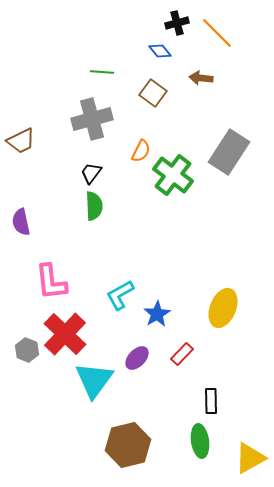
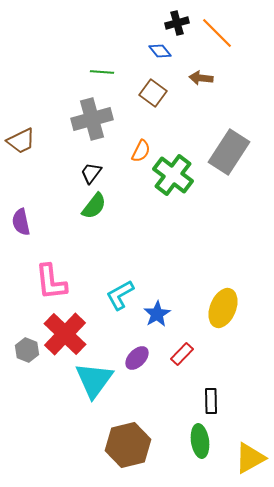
green semicircle: rotated 40 degrees clockwise
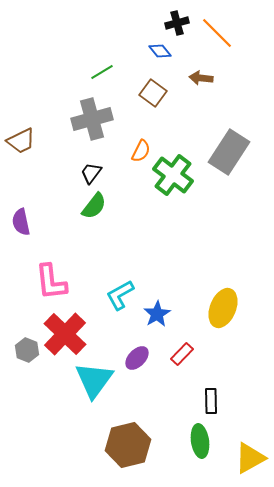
green line: rotated 35 degrees counterclockwise
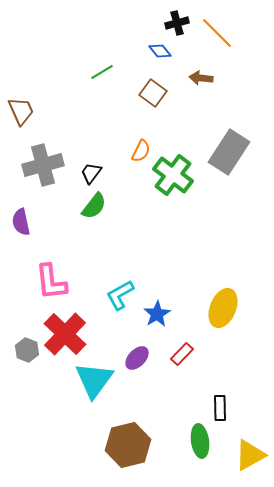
gray cross: moved 49 px left, 46 px down
brown trapezoid: moved 30 px up; rotated 88 degrees counterclockwise
black rectangle: moved 9 px right, 7 px down
yellow triangle: moved 3 px up
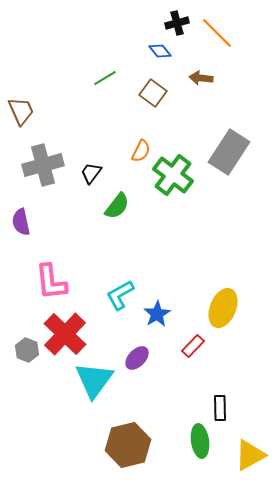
green line: moved 3 px right, 6 px down
green semicircle: moved 23 px right
red rectangle: moved 11 px right, 8 px up
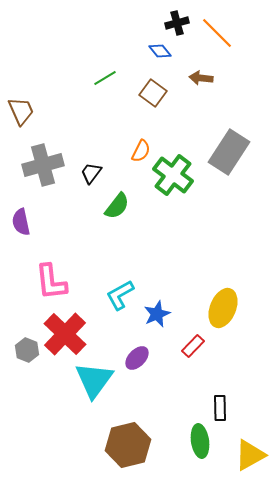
blue star: rotated 8 degrees clockwise
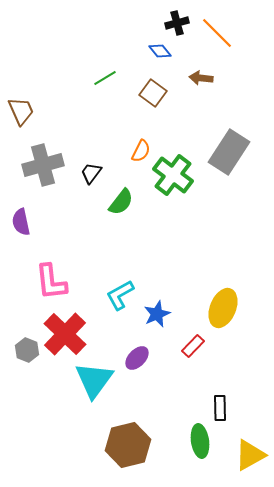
green semicircle: moved 4 px right, 4 px up
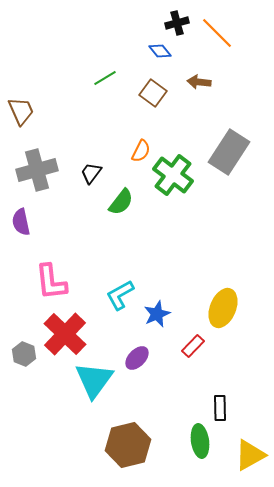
brown arrow: moved 2 px left, 4 px down
gray cross: moved 6 px left, 5 px down
gray hexagon: moved 3 px left, 4 px down
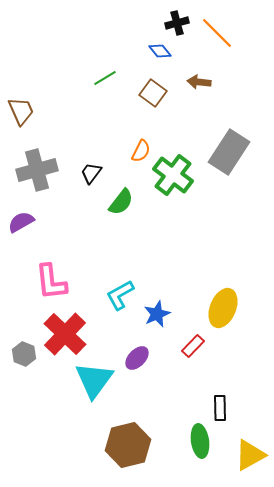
purple semicircle: rotated 72 degrees clockwise
